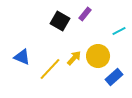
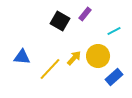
cyan line: moved 5 px left
blue triangle: rotated 18 degrees counterclockwise
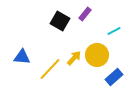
yellow circle: moved 1 px left, 1 px up
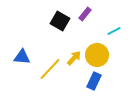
blue rectangle: moved 20 px left, 4 px down; rotated 24 degrees counterclockwise
